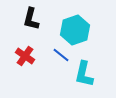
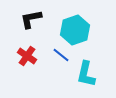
black L-shape: rotated 65 degrees clockwise
red cross: moved 2 px right
cyan L-shape: moved 2 px right
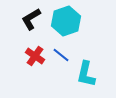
black L-shape: rotated 20 degrees counterclockwise
cyan hexagon: moved 9 px left, 9 px up
red cross: moved 8 px right
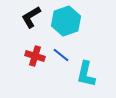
black L-shape: moved 2 px up
red cross: rotated 18 degrees counterclockwise
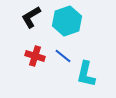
cyan hexagon: moved 1 px right
blue line: moved 2 px right, 1 px down
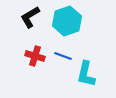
black L-shape: moved 1 px left
blue line: rotated 18 degrees counterclockwise
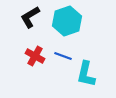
red cross: rotated 12 degrees clockwise
